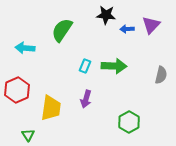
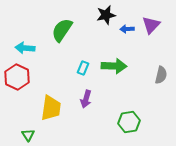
black star: rotated 18 degrees counterclockwise
cyan rectangle: moved 2 px left, 2 px down
red hexagon: moved 13 px up; rotated 10 degrees counterclockwise
green hexagon: rotated 20 degrees clockwise
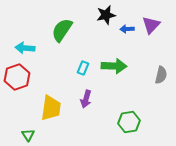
red hexagon: rotated 15 degrees clockwise
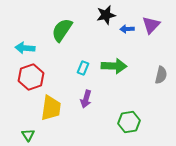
red hexagon: moved 14 px right
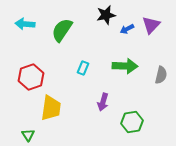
blue arrow: rotated 24 degrees counterclockwise
cyan arrow: moved 24 px up
green arrow: moved 11 px right
purple arrow: moved 17 px right, 3 px down
green hexagon: moved 3 px right
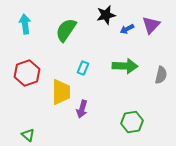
cyan arrow: rotated 78 degrees clockwise
green semicircle: moved 4 px right
red hexagon: moved 4 px left, 4 px up
purple arrow: moved 21 px left, 7 px down
yellow trapezoid: moved 10 px right, 16 px up; rotated 8 degrees counterclockwise
green triangle: rotated 16 degrees counterclockwise
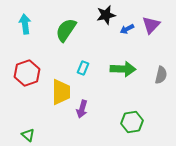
green arrow: moved 2 px left, 3 px down
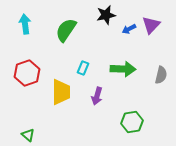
blue arrow: moved 2 px right
purple arrow: moved 15 px right, 13 px up
